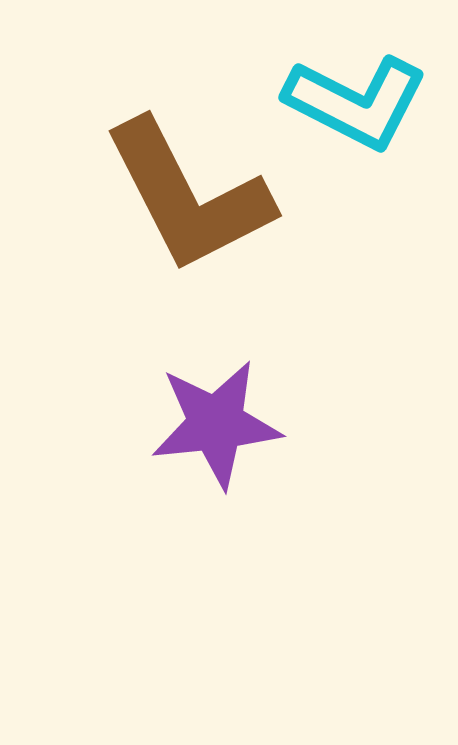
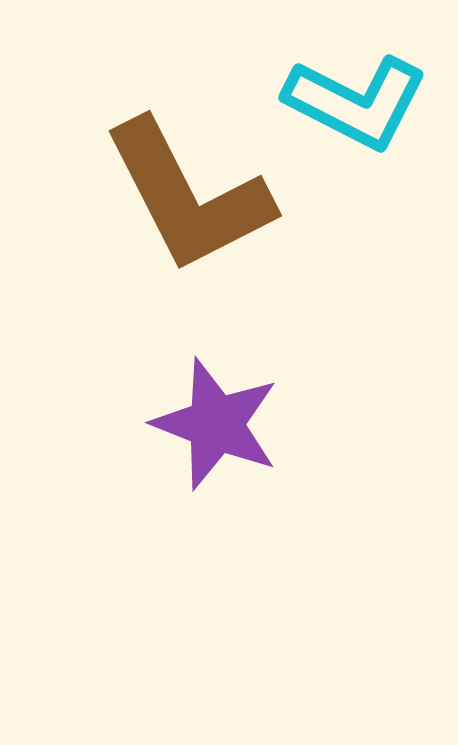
purple star: rotated 27 degrees clockwise
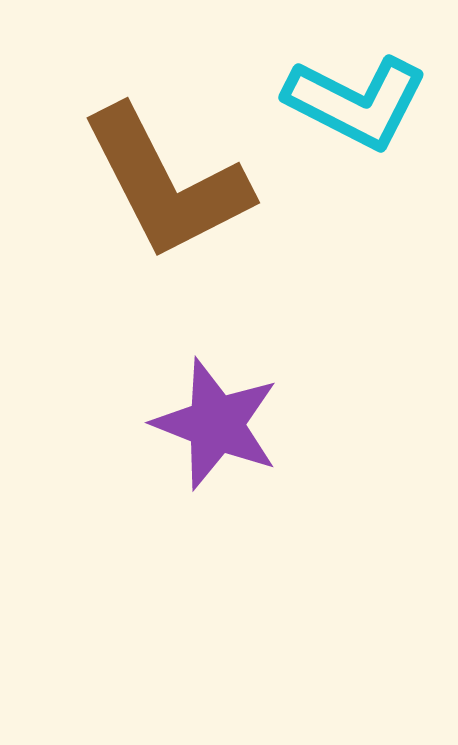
brown L-shape: moved 22 px left, 13 px up
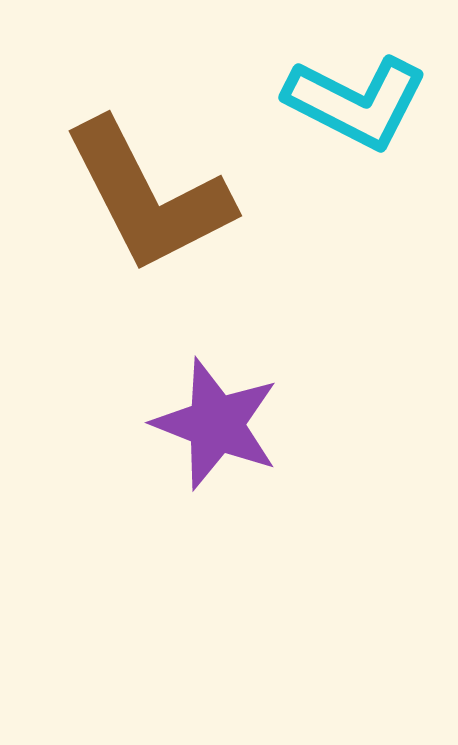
brown L-shape: moved 18 px left, 13 px down
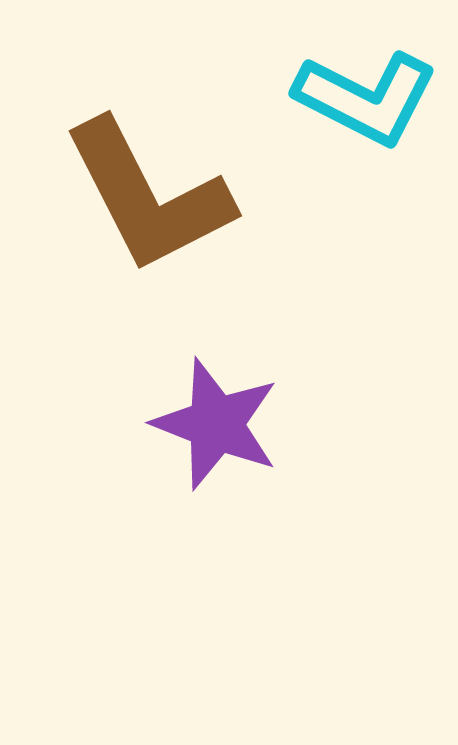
cyan L-shape: moved 10 px right, 4 px up
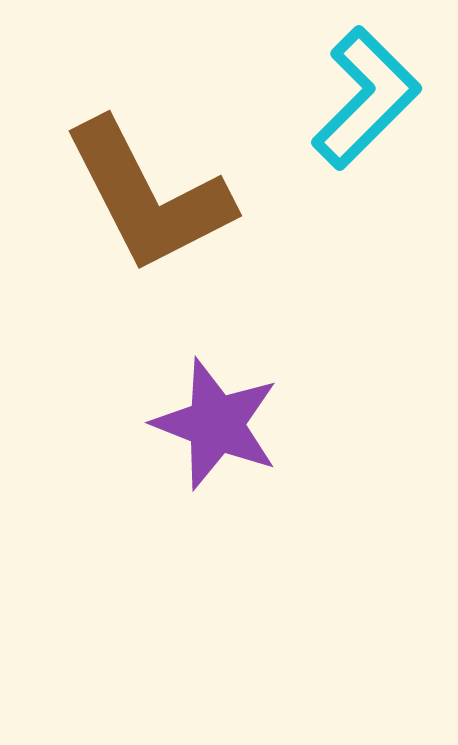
cyan L-shape: rotated 72 degrees counterclockwise
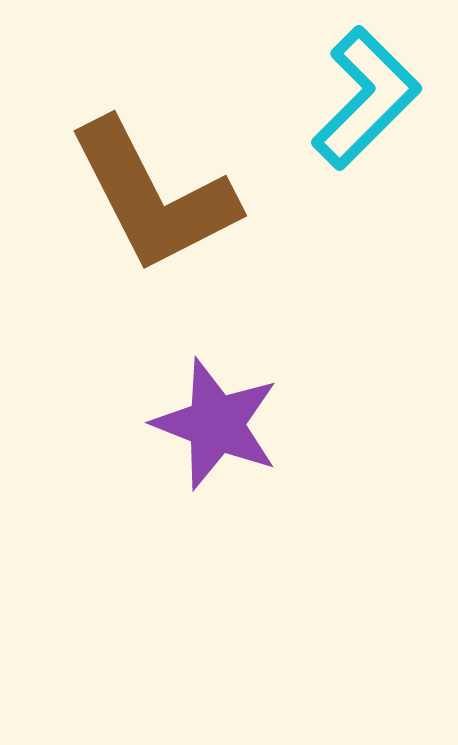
brown L-shape: moved 5 px right
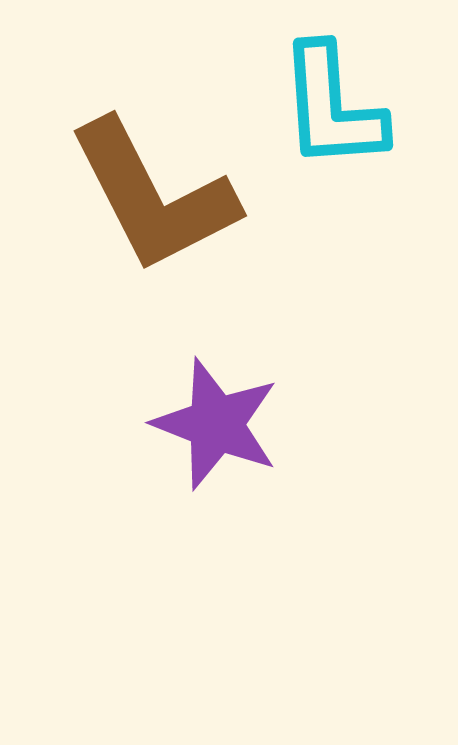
cyan L-shape: moved 34 px left, 9 px down; rotated 131 degrees clockwise
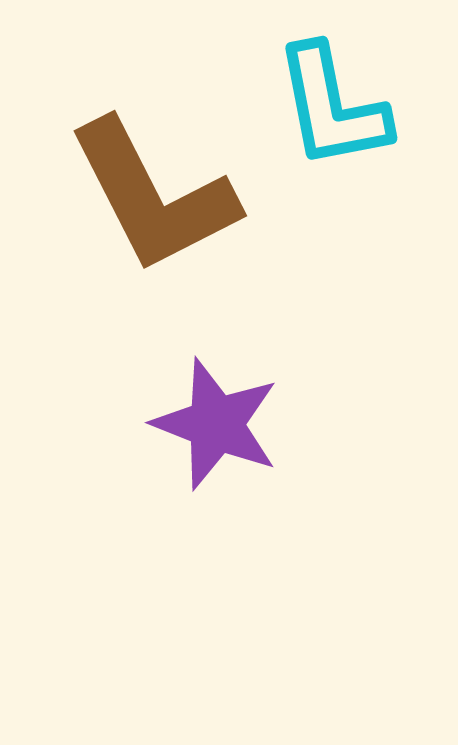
cyan L-shape: rotated 7 degrees counterclockwise
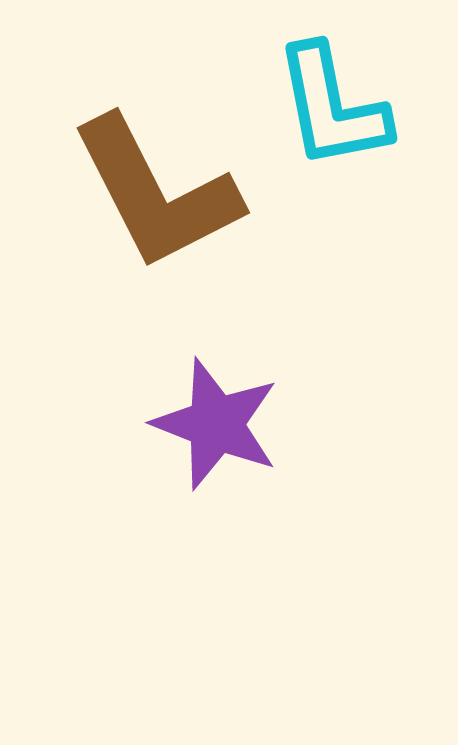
brown L-shape: moved 3 px right, 3 px up
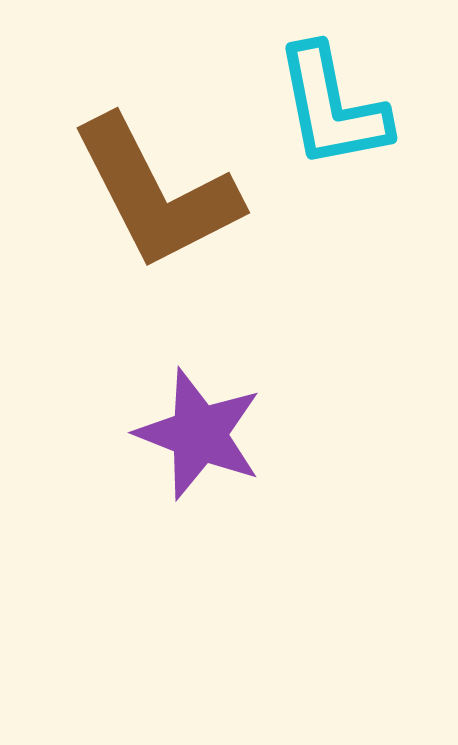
purple star: moved 17 px left, 10 px down
